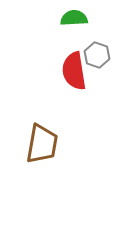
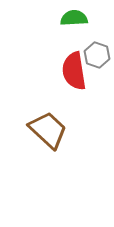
brown trapezoid: moved 6 px right, 14 px up; rotated 57 degrees counterclockwise
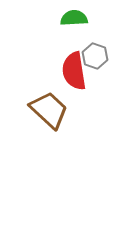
gray hexagon: moved 2 px left, 1 px down
brown trapezoid: moved 1 px right, 20 px up
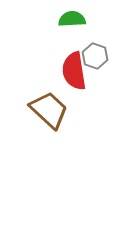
green semicircle: moved 2 px left, 1 px down
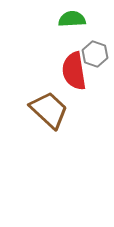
gray hexagon: moved 2 px up
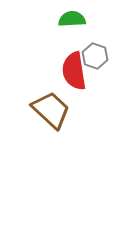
gray hexagon: moved 2 px down
brown trapezoid: moved 2 px right
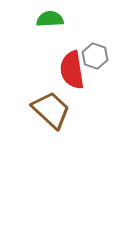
green semicircle: moved 22 px left
red semicircle: moved 2 px left, 1 px up
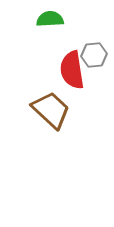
gray hexagon: moved 1 px left, 1 px up; rotated 25 degrees counterclockwise
